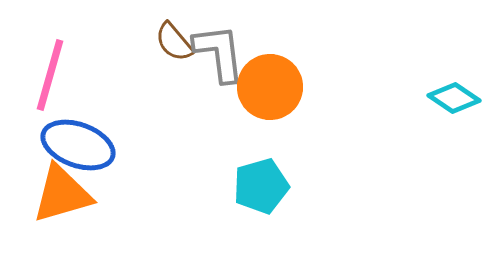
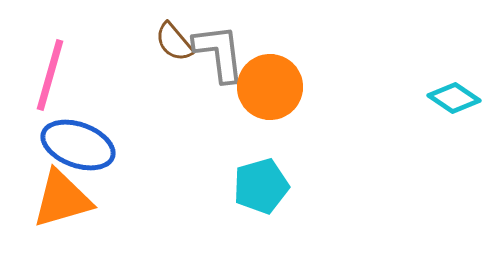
orange triangle: moved 5 px down
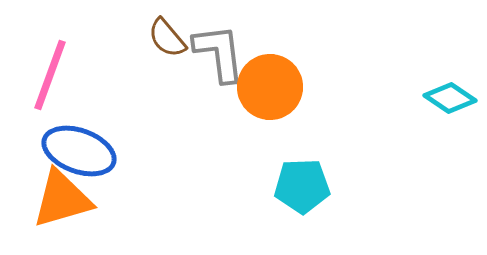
brown semicircle: moved 7 px left, 4 px up
pink line: rotated 4 degrees clockwise
cyan diamond: moved 4 px left
blue ellipse: moved 1 px right, 6 px down
cyan pentagon: moved 41 px right; rotated 14 degrees clockwise
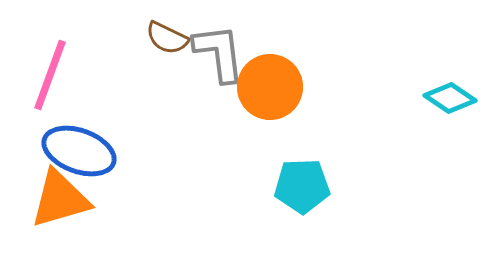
brown semicircle: rotated 24 degrees counterclockwise
orange triangle: moved 2 px left
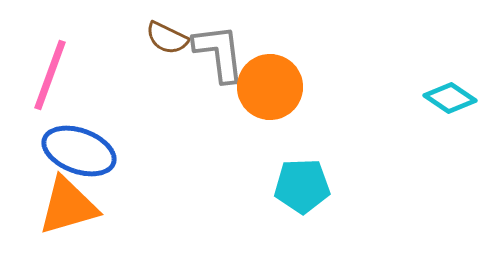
orange triangle: moved 8 px right, 7 px down
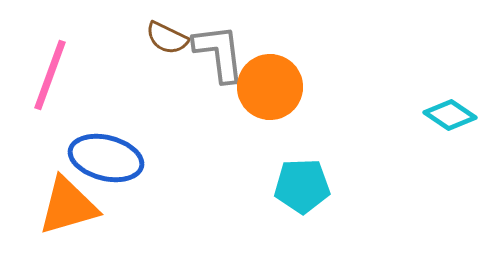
cyan diamond: moved 17 px down
blue ellipse: moved 27 px right, 7 px down; rotated 6 degrees counterclockwise
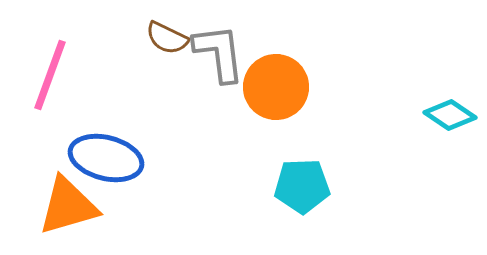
orange circle: moved 6 px right
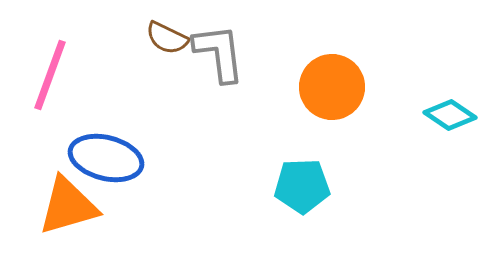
orange circle: moved 56 px right
